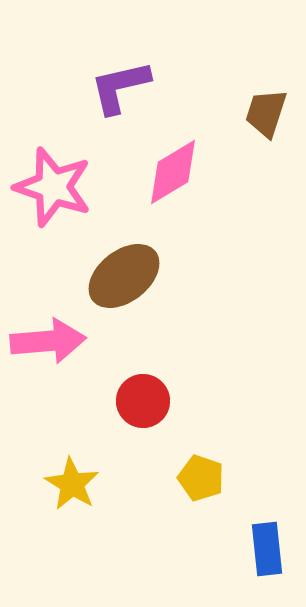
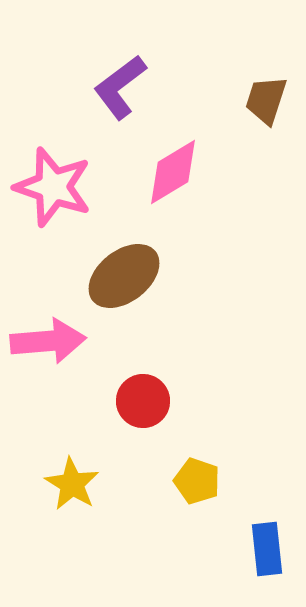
purple L-shape: rotated 24 degrees counterclockwise
brown trapezoid: moved 13 px up
yellow pentagon: moved 4 px left, 3 px down
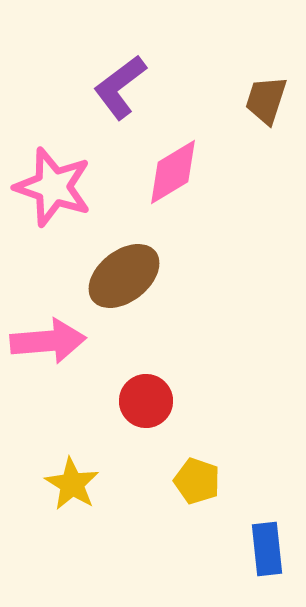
red circle: moved 3 px right
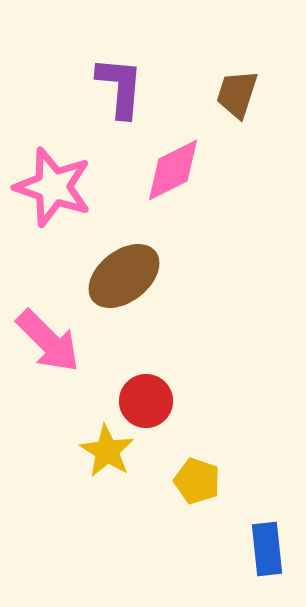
purple L-shape: rotated 132 degrees clockwise
brown trapezoid: moved 29 px left, 6 px up
pink diamond: moved 2 px up; rotated 4 degrees clockwise
pink arrow: rotated 50 degrees clockwise
yellow star: moved 35 px right, 33 px up
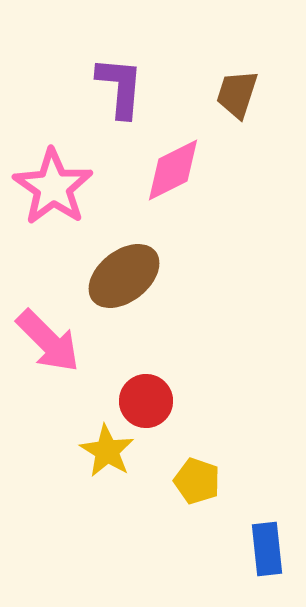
pink star: rotated 16 degrees clockwise
